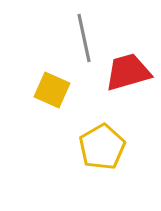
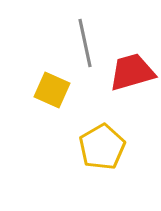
gray line: moved 1 px right, 5 px down
red trapezoid: moved 4 px right
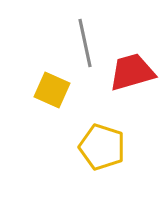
yellow pentagon: rotated 24 degrees counterclockwise
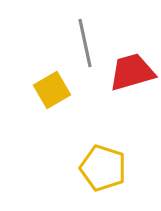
yellow square: rotated 36 degrees clockwise
yellow pentagon: moved 1 px right, 21 px down
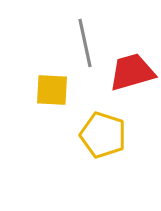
yellow square: rotated 33 degrees clockwise
yellow pentagon: moved 33 px up
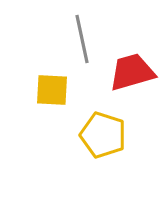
gray line: moved 3 px left, 4 px up
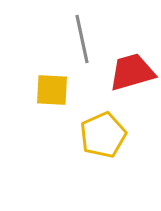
yellow pentagon: rotated 30 degrees clockwise
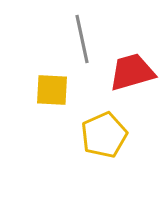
yellow pentagon: moved 1 px right
